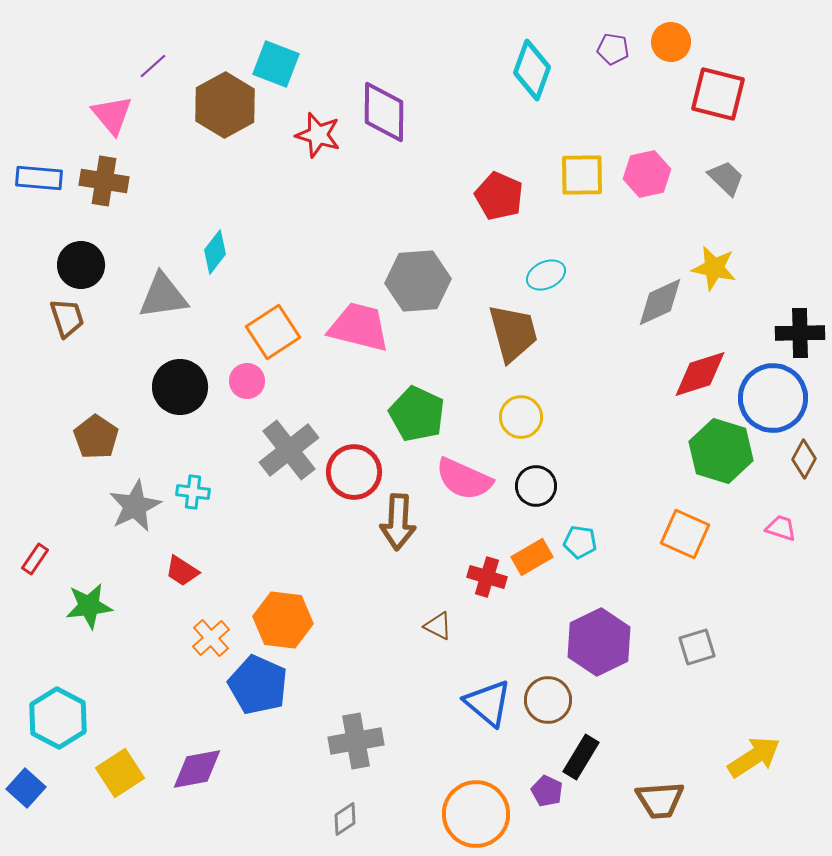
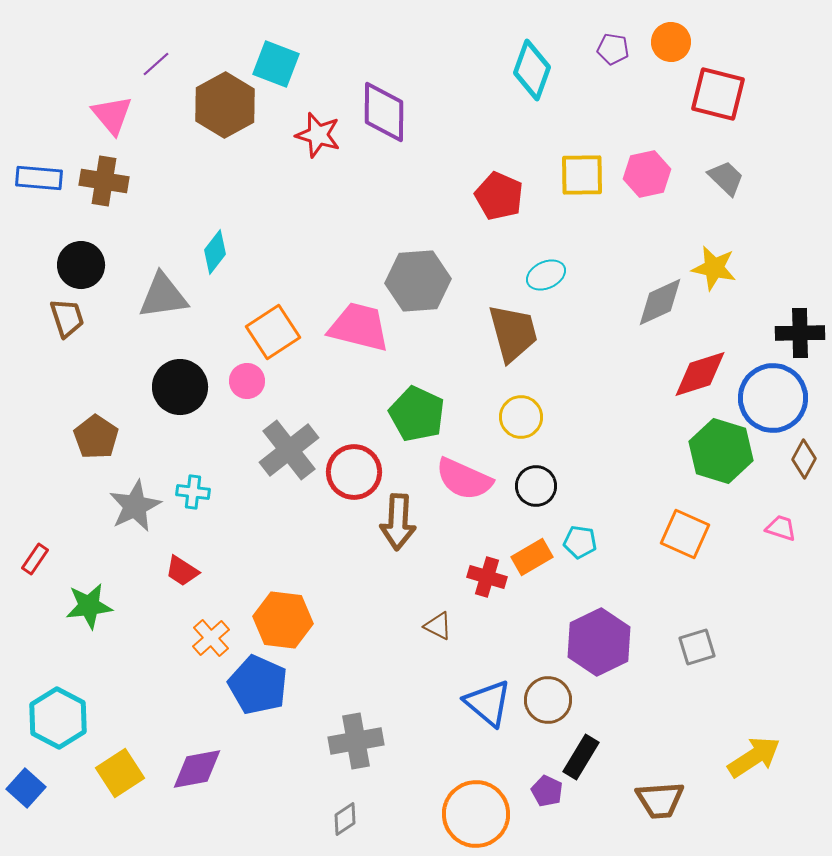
purple line at (153, 66): moved 3 px right, 2 px up
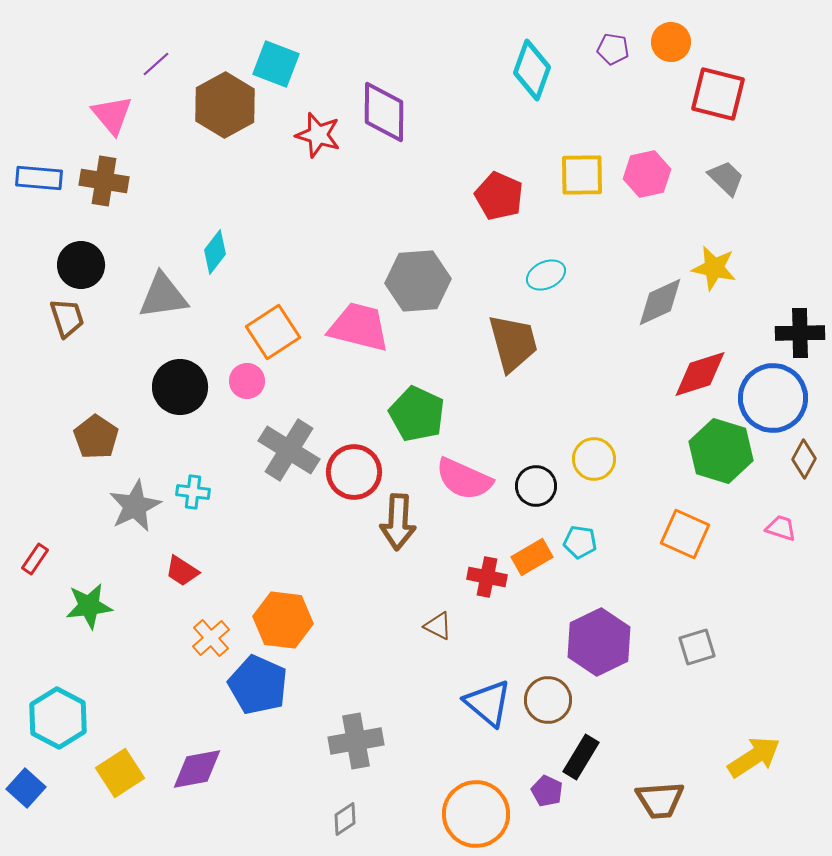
brown trapezoid at (513, 333): moved 10 px down
yellow circle at (521, 417): moved 73 px right, 42 px down
gray cross at (289, 450): rotated 20 degrees counterclockwise
red cross at (487, 577): rotated 6 degrees counterclockwise
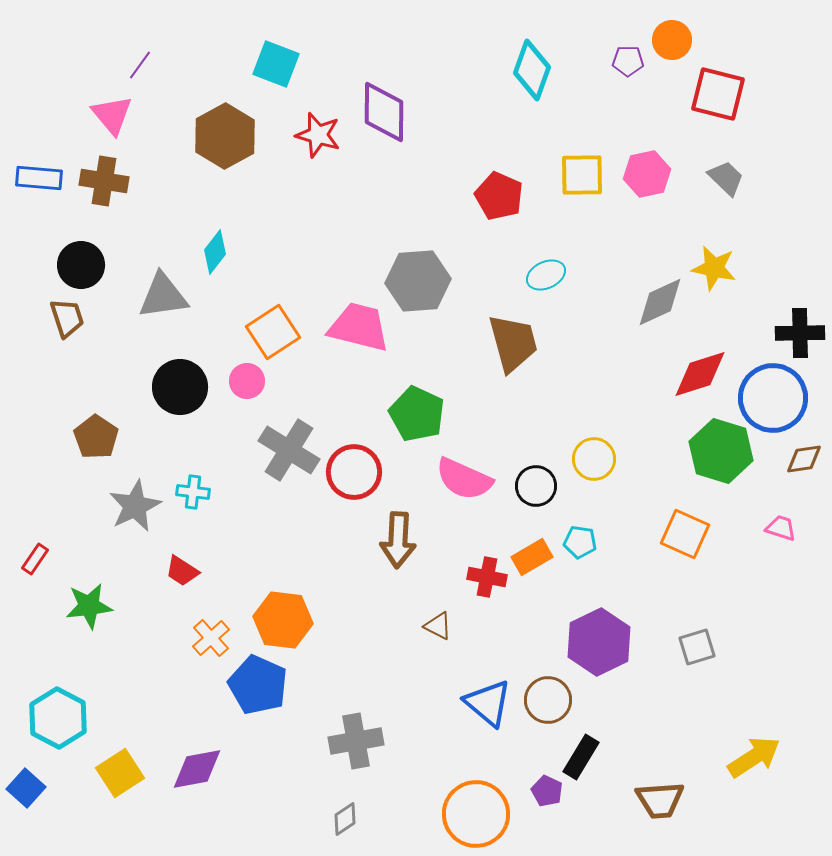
orange circle at (671, 42): moved 1 px right, 2 px up
purple pentagon at (613, 49): moved 15 px right, 12 px down; rotated 8 degrees counterclockwise
purple line at (156, 64): moved 16 px left, 1 px down; rotated 12 degrees counterclockwise
brown hexagon at (225, 105): moved 31 px down
brown diamond at (804, 459): rotated 54 degrees clockwise
brown arrow at (398, 522): moved 18 px down
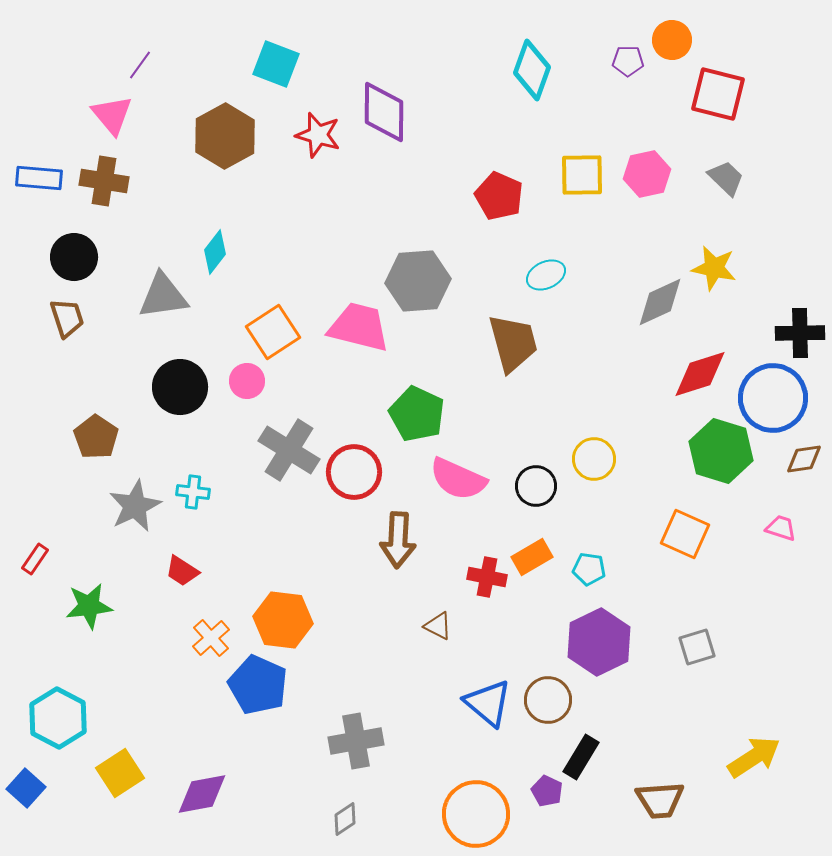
black circle at (81, 265): moved 7 px left, 8 px up
pink semicircle at (464, 479): moved 6 px left
cyan pentagon at (580, 542): moved 9 px right, 27 px down
purple diamond at (197, 769): moved 5 px right, 25 px down
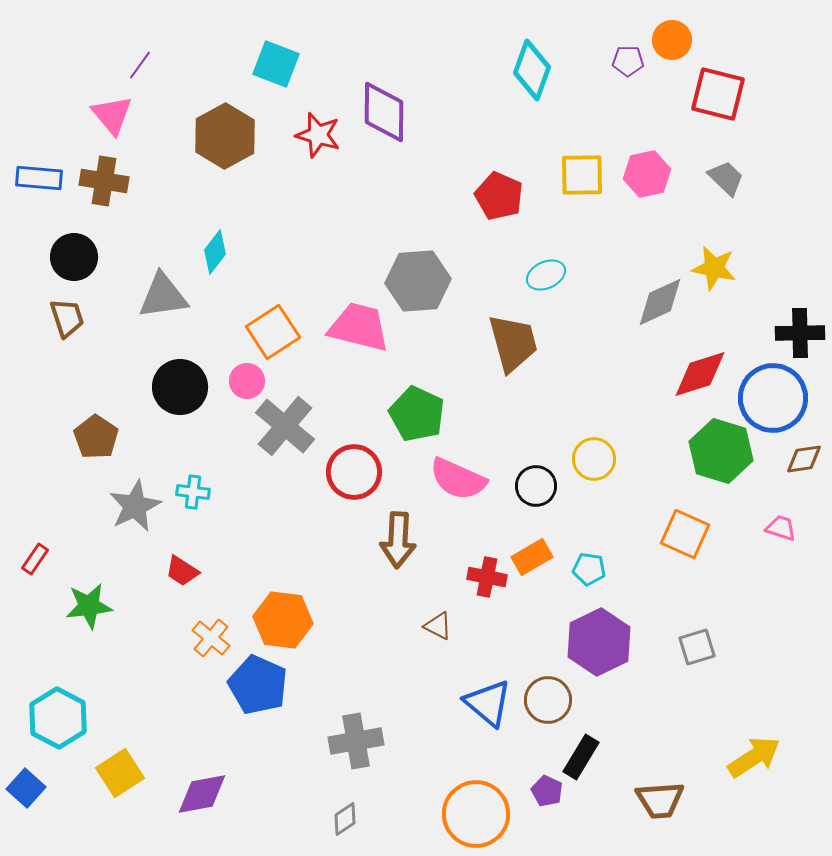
gray cross at (289, 450): moved 4 px left, 24 px up; rotated 8 degrees clockwise
orange cross at (211, 638): rotated 9 degrees counterclockwise
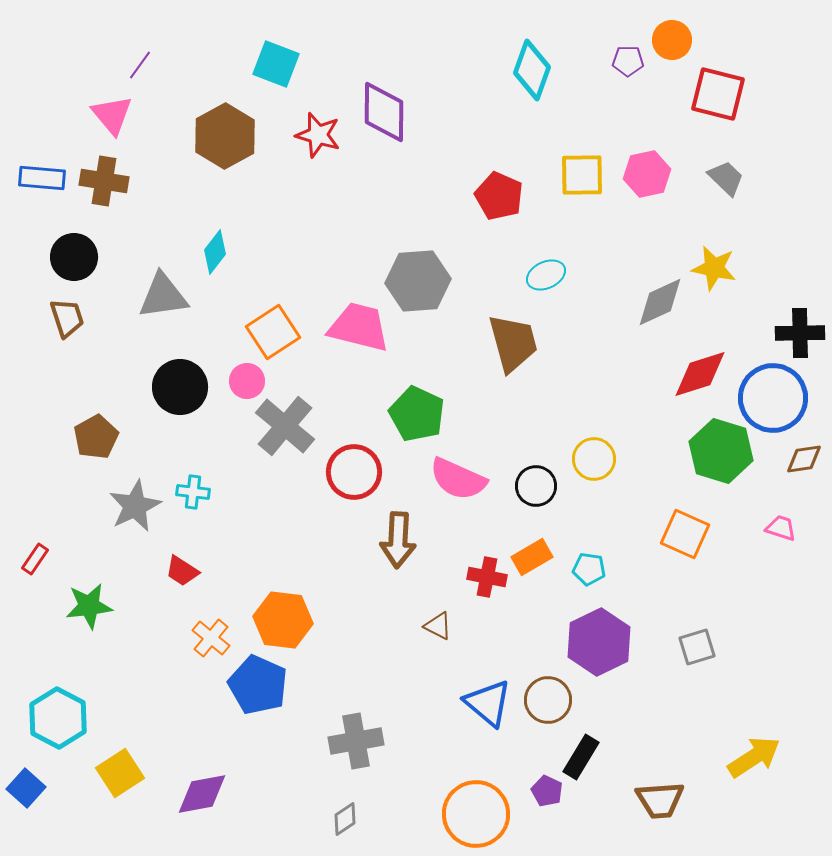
blue rectangle at (39, 178): moved 3 px right
brown pentagon at (96, 437): rotated 9 degrees clockwise
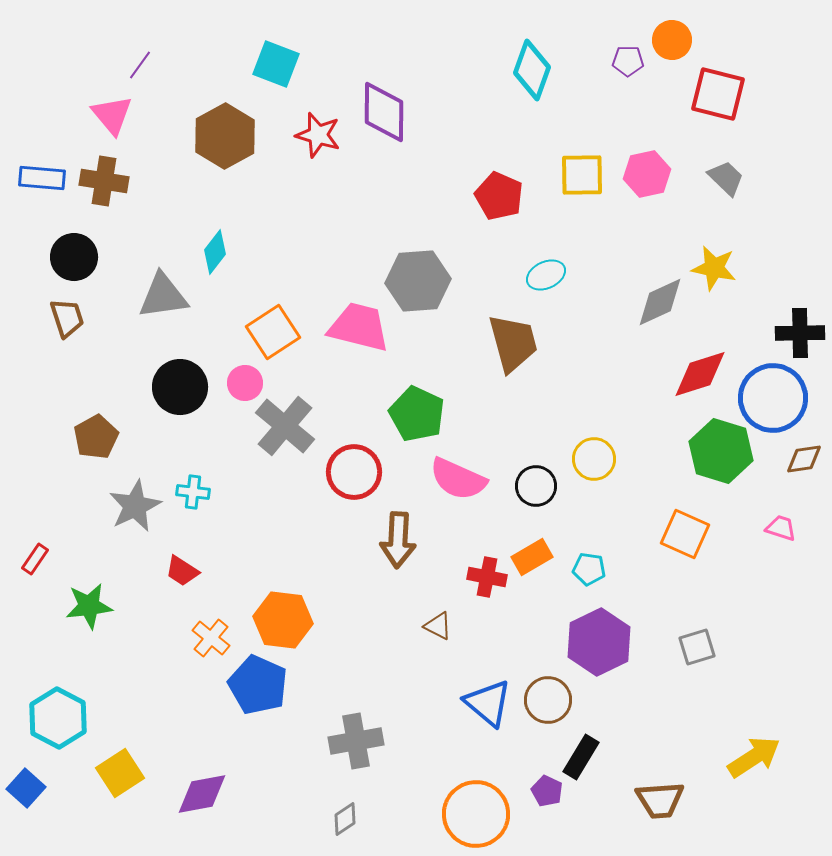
pink circle at (247, 381): moved 2 px left, 2 px down
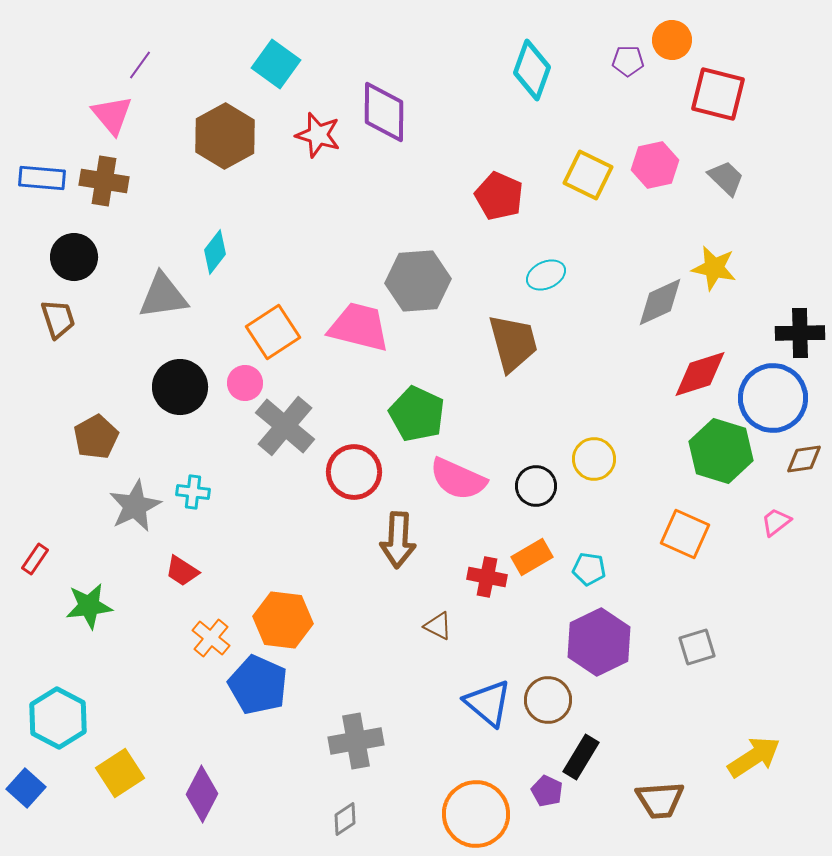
cyan square at (276, 64): rotated 15 degrees clockwise
pink hexagon at (647, 174): moved 8 px right, 9 px up
yellow square at (582, 175): moved 6 px right; rotated 27 degrees clockwise
brown trapezoid at (67, 318): moved 9 px left, 1 px down
pink trapezoid at (781, 528): moved 5 px left, 6 px up; rotated 56 degrees counterclockwise
purple diamond at (202, 794): rotated 52 degrees counterclockwise
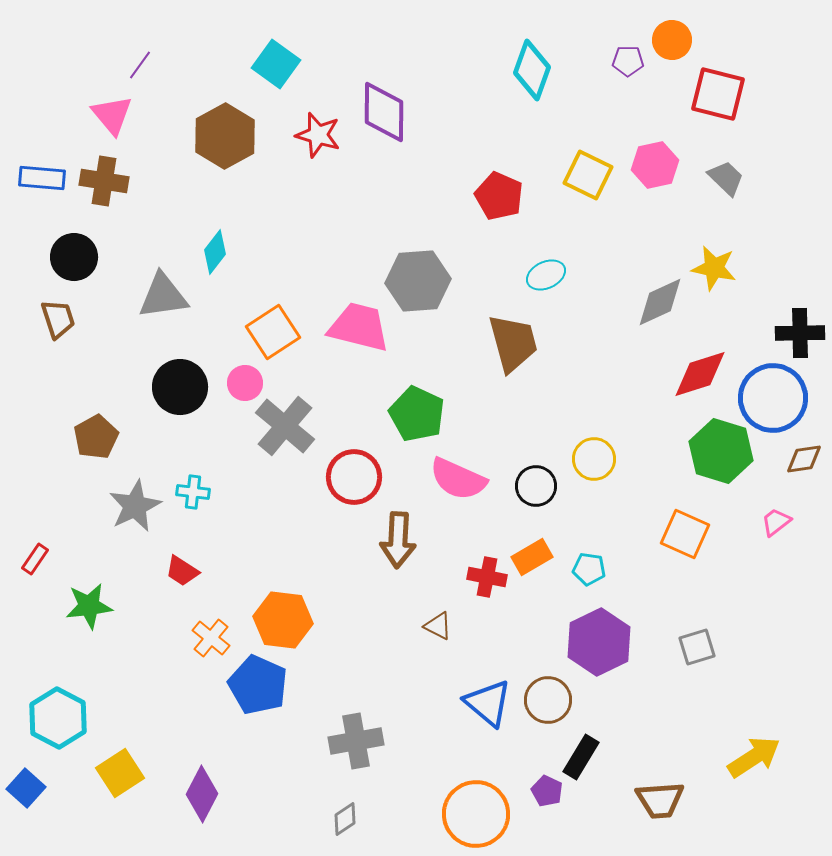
red circle at (354, 472): moved 5 px down
